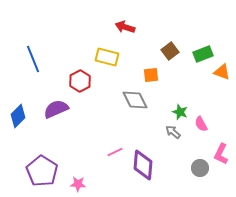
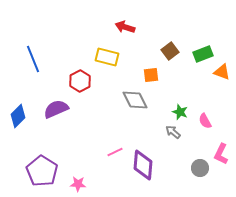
pink semicircle: moved 4 px right, 3 px up
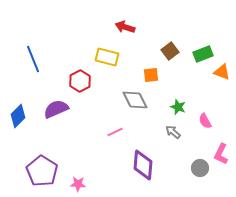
green star: moved 2 px left, 5 px up
pink line: moved 20 px up
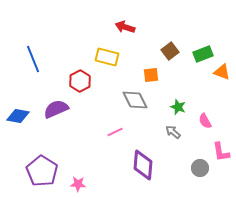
blue diamond: rotated 55 degrees clockwise
pink L-shape: moved 2 px up; rotated 35 degrees counterclockwise
